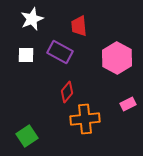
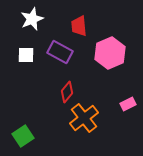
pink hexagon: moved 7 px left, 5 px up; rotated 8 degrees clockwise
orange cross: moved 1 px left, 1 px up; rotated 32 degrees counterclockwise
green square: moved 4 px left
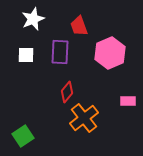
white star: moved 1 px right
red trapezoid: rotated 15 degrees counterclockwise
purple rectangle: rotated 65 degrees clockwise
pink rectangle: moved 3 px up; rotated 28 degrees clockwise
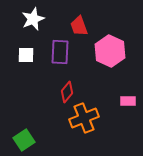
pink hexagon: moved 2 px up; rotated 12 degrees counterclockwise
orange cross: rotated 16 degrees clockwise
green square: moved 1 px right, 4 px down
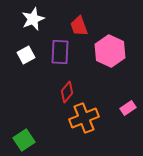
white square: rotated 30 degrees counterclockwise
pink rectangle: moved 7 px down; rotated 35 degrees counterclockwise
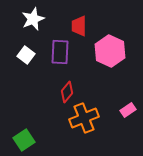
red trapezoid: rotated 20 degrees clockwise
white square: rotated 24 degrees counterclockwise
pink rectangle: moved 2 px down
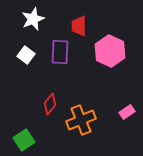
red diamond: moved 17 px left, 12 px down
pink rectangle: moved 1 px left, 2 px down
orange cross: moved 3 px left, 2 px down
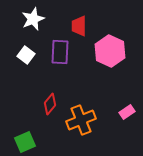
green square: moved 1 px right, 2 px down; rotated 10 degrees clockwise
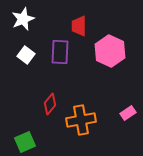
white star: moved 10 px left
pink rectangle: moved 1 px right, 1 px down
orange cross: rotated 12 degrees clockwise
